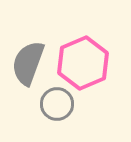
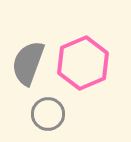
gray circle: moved 9 px left, 10 px down
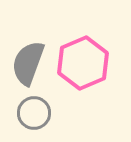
gray circle: moved 14 px left, 1 px up
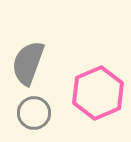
pink hexagon: moved 15 px right, 30 px down
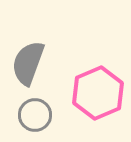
gray circle: moved 1 px right, 2 px down
